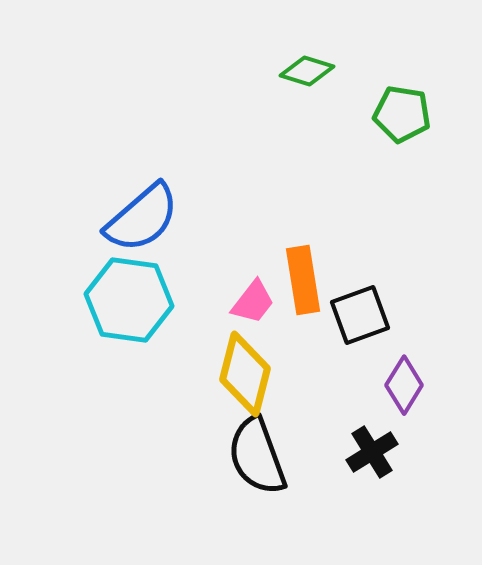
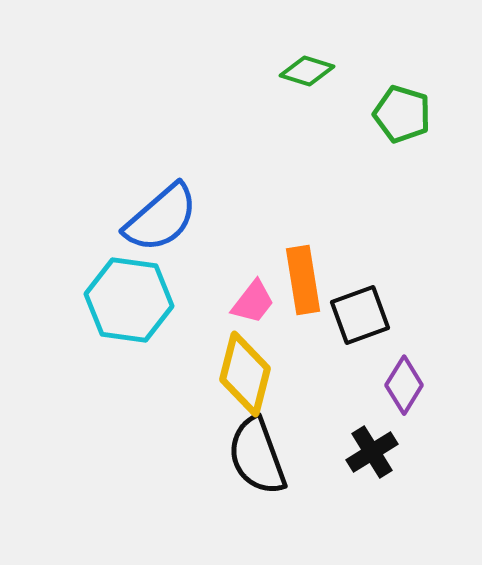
green pentagon: rotated 8 degrees clockwise
blue semicircle: moved 19 px right
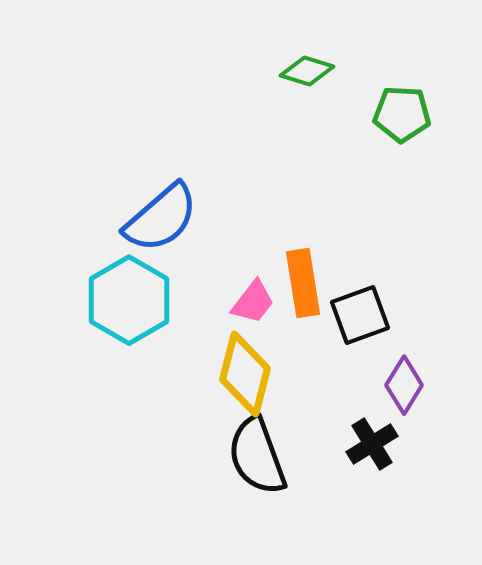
green pentagon: rotated 14 degrees counterclockwise
orange rectangle: moved 3 px down
cyan hexagon: rotated 22 degrees clockwise
black cross: moved 8 px up
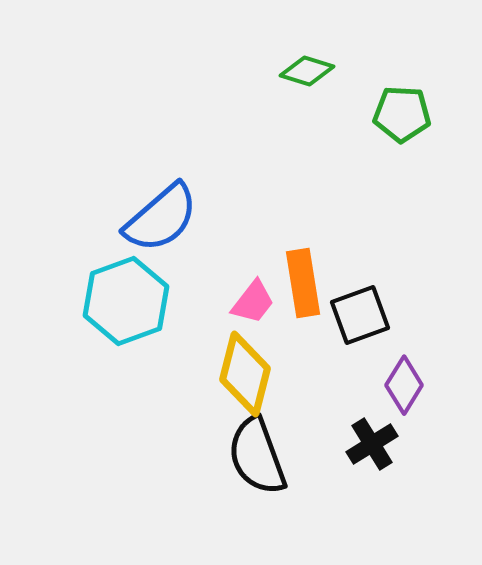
cyan hexagon: moved 3 px left, 1 px down; rotated 10 degrees clockwise
